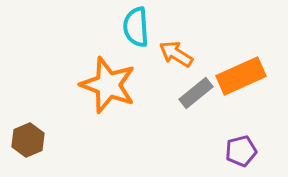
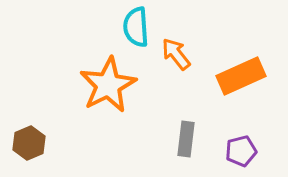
orange arrow: rotated 20 degrees clockwise
orange star: rotated 24 degrees clockwise
gray rectangle: moved 10 px left, 46 px down; rotated 44 degrees counterclockwise
brown hexagon: moved 1 px right, 3 px down
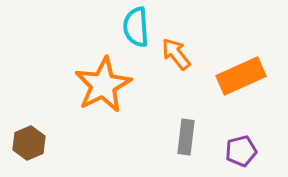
orange star: moved 5 px left
gray rectangle: moved 2 px up
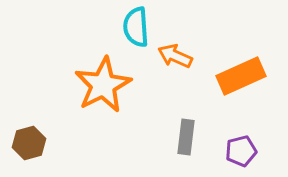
orange arrow: moved 1 px left, 2 px down; rotated 28 degrees counterclockwise
brown hexagon: rotated 8 degrees clockwise
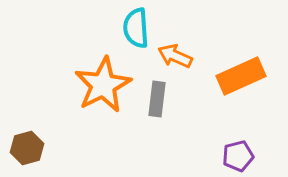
cyan semicircle: moved 1 px down
gray rectangle: moved 29 px left, 38 px up
brown hexagon: moved 2 px left, 5 px down
purple pentagon: moved 3 px left, 5 px down
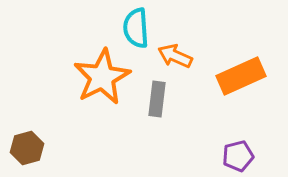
orange star: moved 1 px left, 8 px up
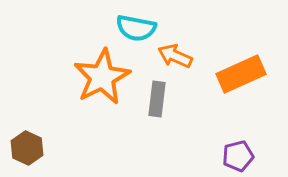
cyan semicircle: rotated 75 degrees counterclockwise
orange rectangle: moved 2 px up
brown hexagon: rotated 20 degrees counterclockwise
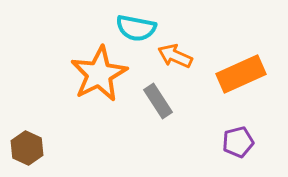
orange star: moved 3 px left, 3 px up
gray rectangle: moved 1 px right, 2 px down; rotated 40 degrees counterclockwise
purple pentagon: moved 14 px up
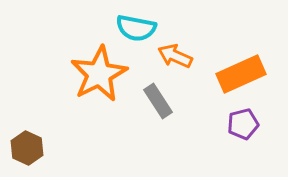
purple pentagon: moved 5 px right, 18 px up
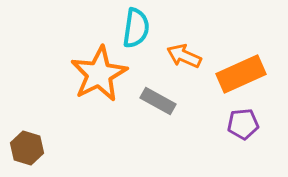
cyan semicircle: rotated 93 degrees counterclockwise
orange arrow: moved 9 px right
gray rectangle: rotated 28 degrees counterclockwise
purple pentagon: rotated 8 degrees clockwise
brown hexagon: rotated 8 degrees counterclockwise
